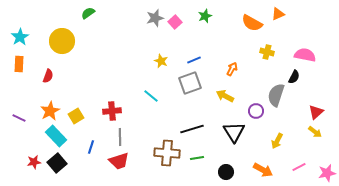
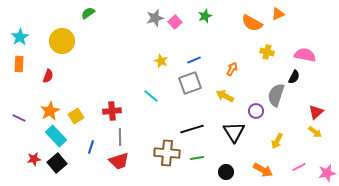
red star at (34, 162): moved 3 px up
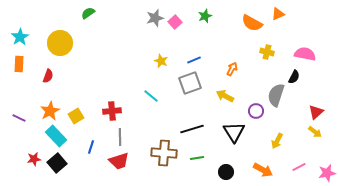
yellow circle at (62, 41): moved 2 px left, 2 px down
pink semicircle at (305, 55): moved 1 px up
brown cross at (167, 153): moved 3 px left
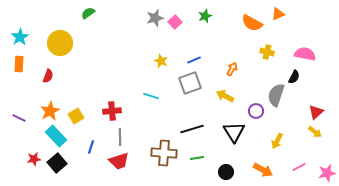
cyan line at (151, 96): rotated 21 degrees counterclockwise
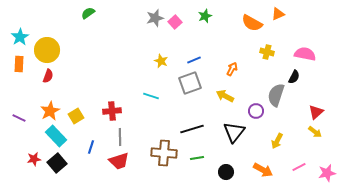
yellow circle at (60, 43): moved 13 px left, 7 px down
black triangle at (234, 132): rotated 10 degrees clockwise
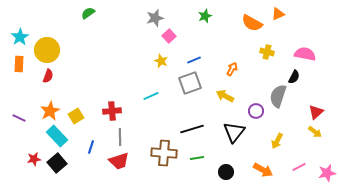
pink square at (175, 22): moved 6 px left, 14 px down
gray semicircle at (276, 95): moved 2 px right, 1 px down
cyan line at (151, 96): rotated 42 degrees counterclockwise
cyan rectangle at (56, 136): moved 1 px right
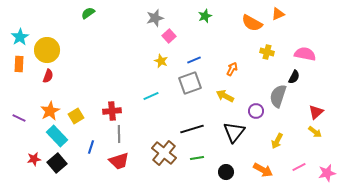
gray line at (120, 137): moved 1 px left, 3 px up
brown cross at (164, 153): rotated 35 degrees clockwise
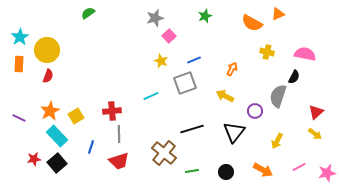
gray square at (190, 83): moved 5 px left
purple circle at (256, 111): moved 1 px left
yellow arrow at (315, 132): moved 2 px down
green line at (197, 158): moved 5 px left, 13 px down
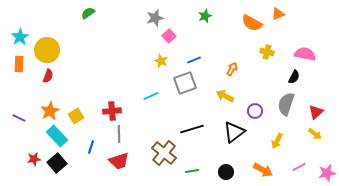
gray semicircle at (278, 96): moved 8 px right, 8 px down
black triangle at (234, 132): rotated 15 degrees clockwise
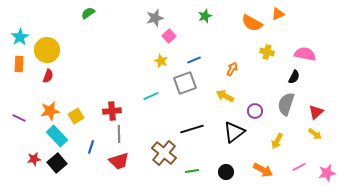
orange star at (50, 111): rotated 18 degrees clockwise
